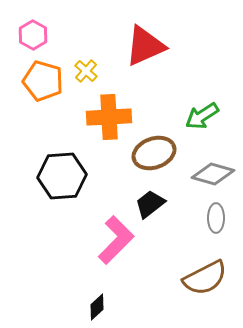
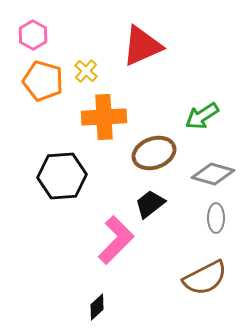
red triangle: moved 3 px left
orange cross: moved 5 px left
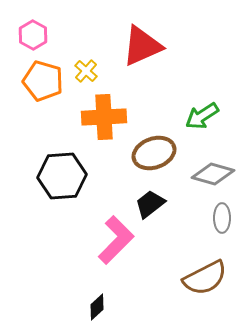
gray ellipse: moved 6 px right
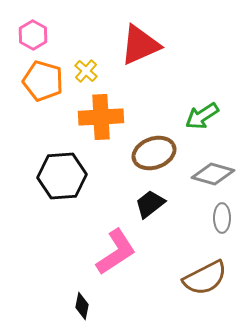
red triangle: moved 2 px left, 1 px up
orange cross: moved 3 px left
pink L-shape: moved 12 px down; rotated 12 degrees clockwise
black diamond: moved 15 px left, 1 px up; rotated 36 degrees counterclockwise
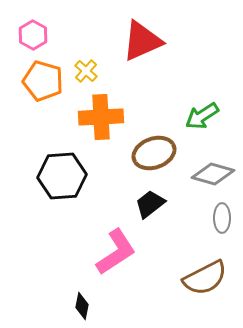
red triangle: moved 2 px right, 4 px up
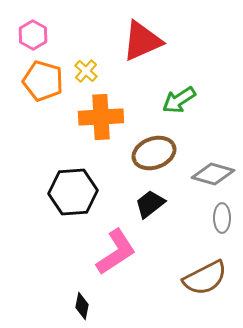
green arrow: moved 23 px left, 16 px up
black hexagon: moved 11 px right, 16 px down
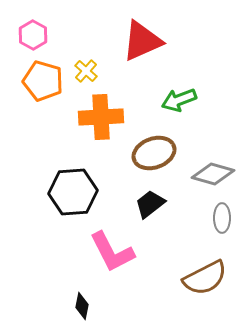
green arrow: rotated 12 degrees clockwise
pink L-shape: moved 4 px left; rotated 96 degrees clockwise
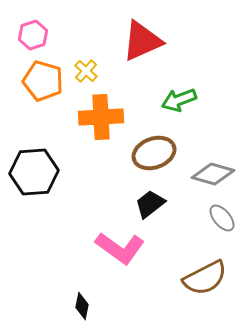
pink hexagon: rotated 12 degrees clockwise
black hexagon: moved 39 px left, 20 px up
gray ellipse: rotated 40 degrees counterclockwise
pink L-shape: moved 8 px right, 4 px up; rotated 27 degrees counterclockwise
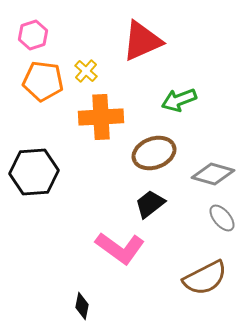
orange pentagon: rotated 9 degrees counterclockwise
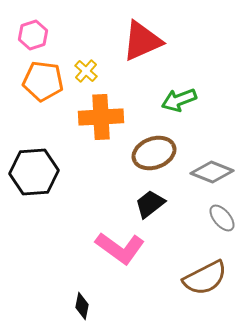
gray diamond: moved 1 px left, 2 px up; rotated 6 degrees clockwise
